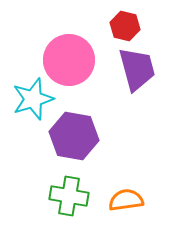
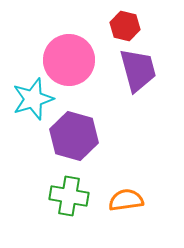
purple trapezoid: moved 1 px right, 1 px down
purple hexagon: rotated 6 degrees clockwise
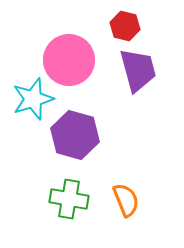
purple hexagon: moved 1 px right, 1 px up
green cross: moved 3 px down
orange semicircle: rotated 76 degrees clockwise
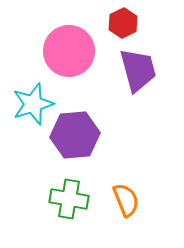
red hexagon: moved 2 px left, 3 px up; rotated 20 degrees clockwise
pink circle: moved 9 px up
cyan star: moved 5 px down
purple hexagon: rotated 21 degrees counterclockwise
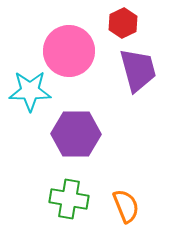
cyan star: moved 3 px left, 13 px up; rotated 18 degrees clockwise
purple hexagon: moved 1 px right, 1 px up; rotated 6 degrees clockwise
orange semicircle: moved 6 px down
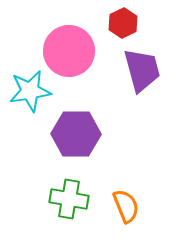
purple trapezoid: moved 4 px right
cyan star: rotated 9 degrees counterclockwise
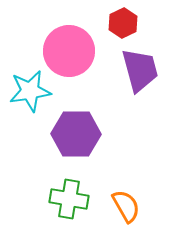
purple trapezoid: moved 2 px left
orange semicircle: rotated 8 degrees counterclockwise
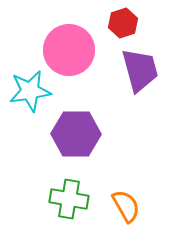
red hexagon: rotated 8 degrees clockwise
pink circle: moved 1 px up
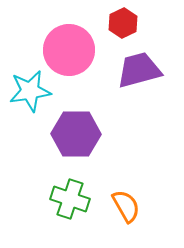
red hexagon: rotated 8 degrees counterclockwise
purple trapezoid: moved 1 px left; rotated 90 degrees counterclockwise
green cross: moved 1 px right; rotated 9 degrees clockwise
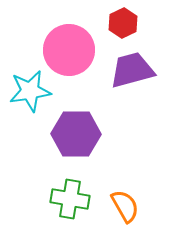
purple trapezoid: moved 7 px left
green cross: rotated 9 degrees counterclockwise
orange semicircle: moved 1 px left
